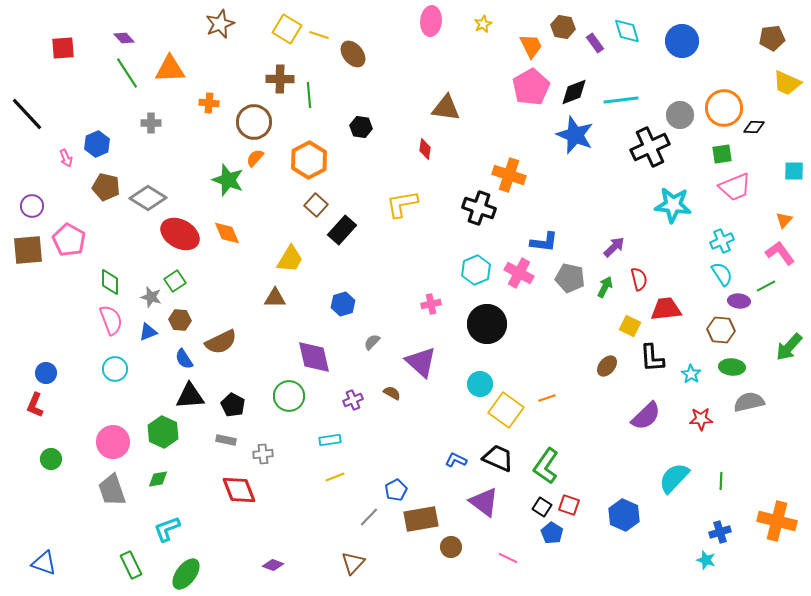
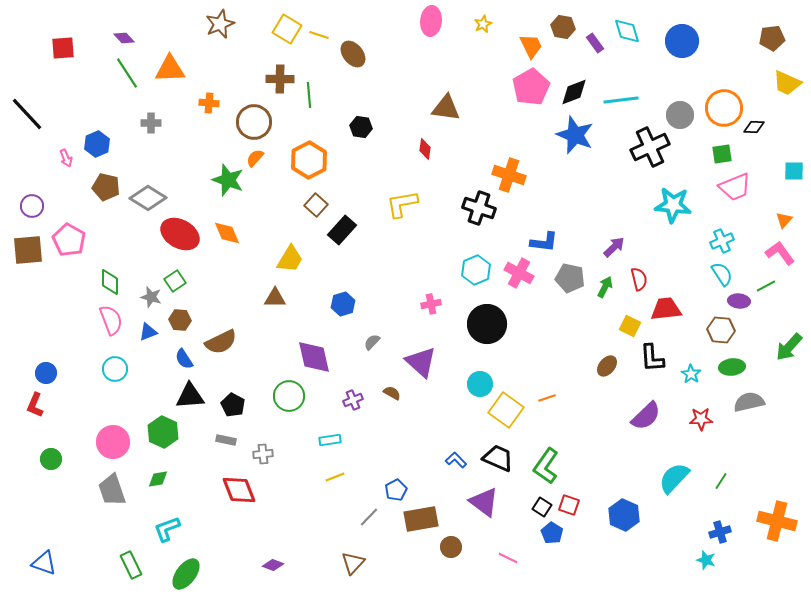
green ellipse at (732, 367): rotated 10 degrees counterclockwise
blue L-shape at (456, 460): rotated 20 degrees clockwise
green line at (721, 481): rotated 30 degrees clockwise
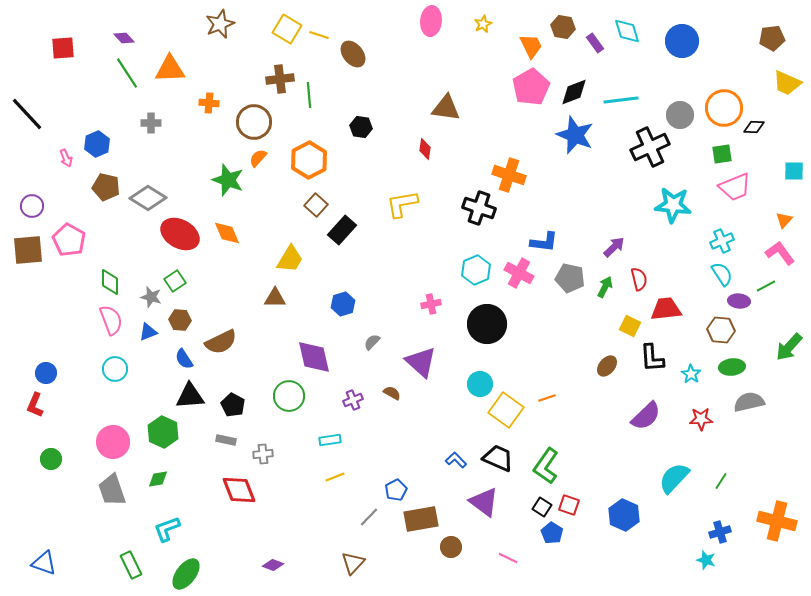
brown cross at (280, 79): rotated 8 degrees counterclockwise
orange semicircle at (255, 158): moved 3 px right
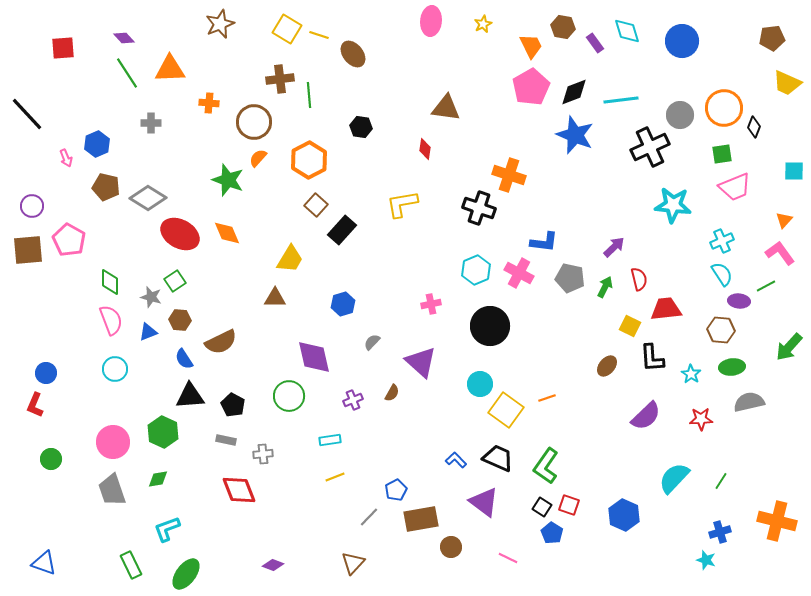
black diamond at (754, 127): rotated 70 degrees counterclockwise
black circle at (487, 324): moved 3 px right, 2 px down
brown semicircle at (392, 393): rotated 90 degrees clockwise
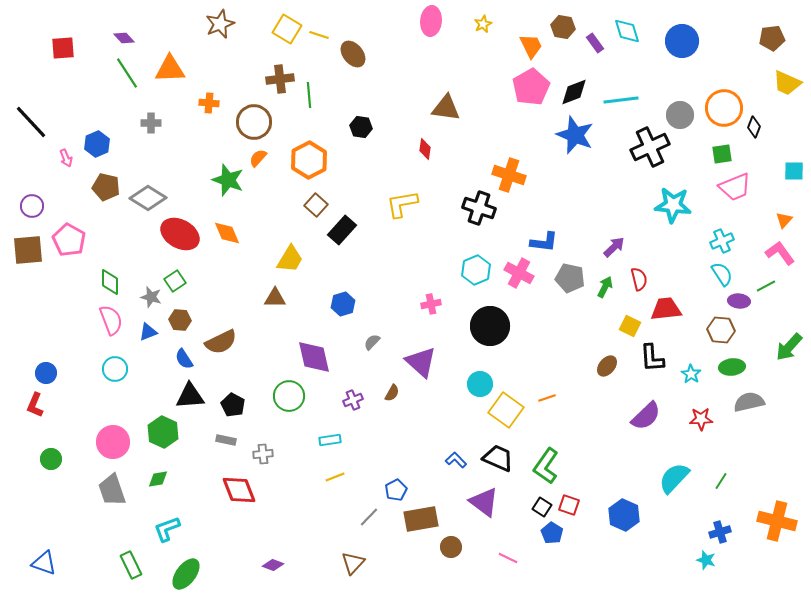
black line at (27, 114): moved 4 px right, 8 px down
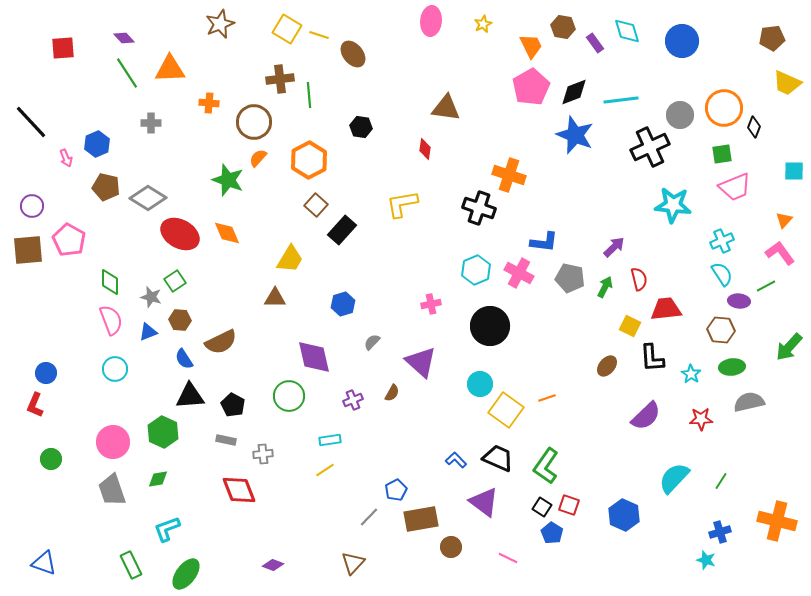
yellow line at (335, 477): moved 10 px left, 7 px up; rotated 12 degrees counterclockwise
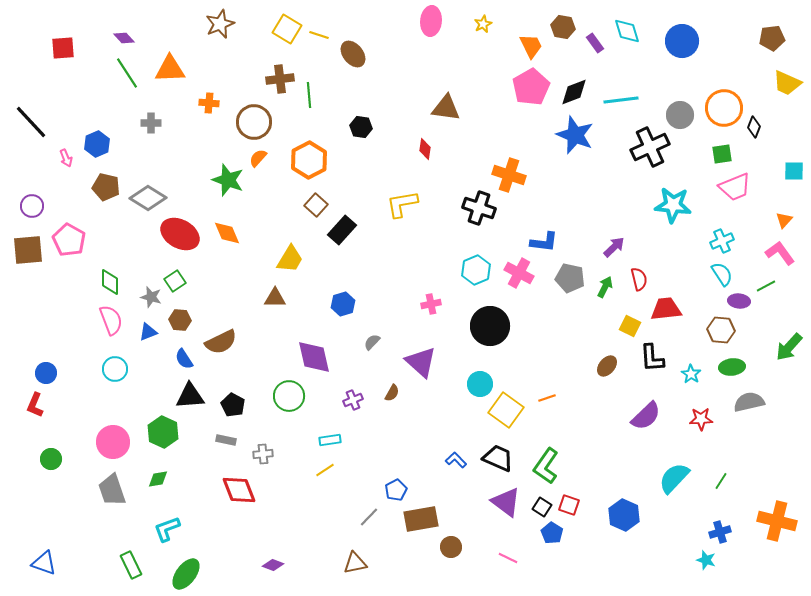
purple triangle at (484, 502): moved 22 px right
brown triangle at (353, 563): moved 2 px right; rotated 35 degrees clockwise
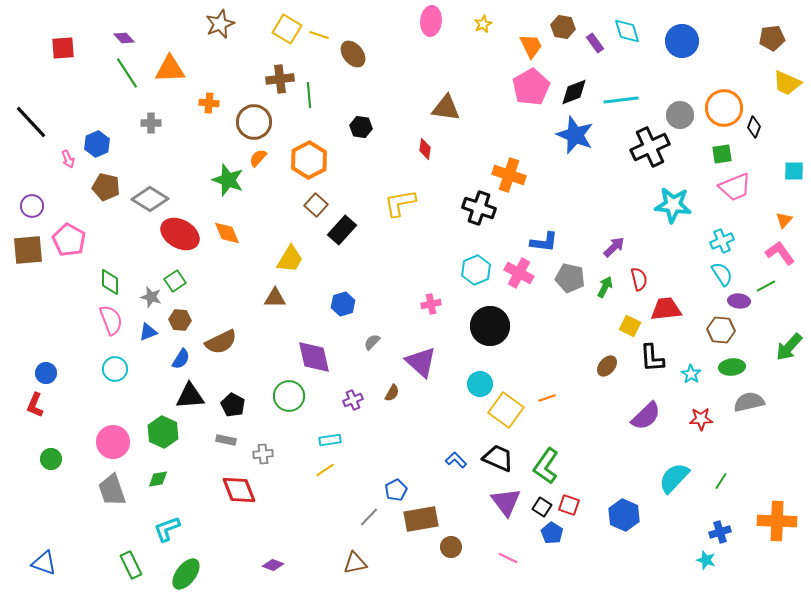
pink arrow at (66, 158): moved 2 px right, 1 px down
gray diamond at (148, 198): moved 2 px right, 1 px down
yellow L-shape at (402, 204): moved 2 px left, 1 px up
blue semicircle at (184, 359): moved 3 px left; rotated 115 degrees counterclockwise
purple triangle at (506, 502): rotated 16 degrees clockwise
orange cross at (777, 521): rotated 12 degrees counterclockwise
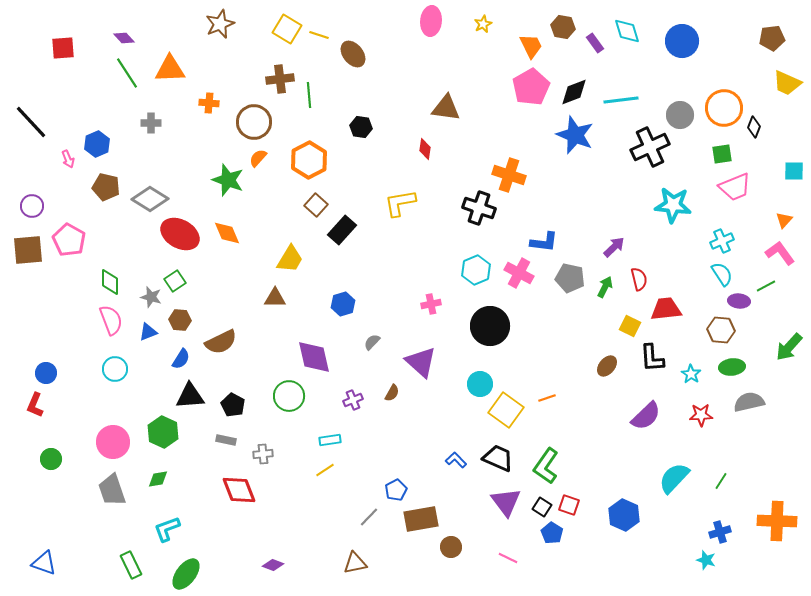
red star at (701, 419): moved 4 px up
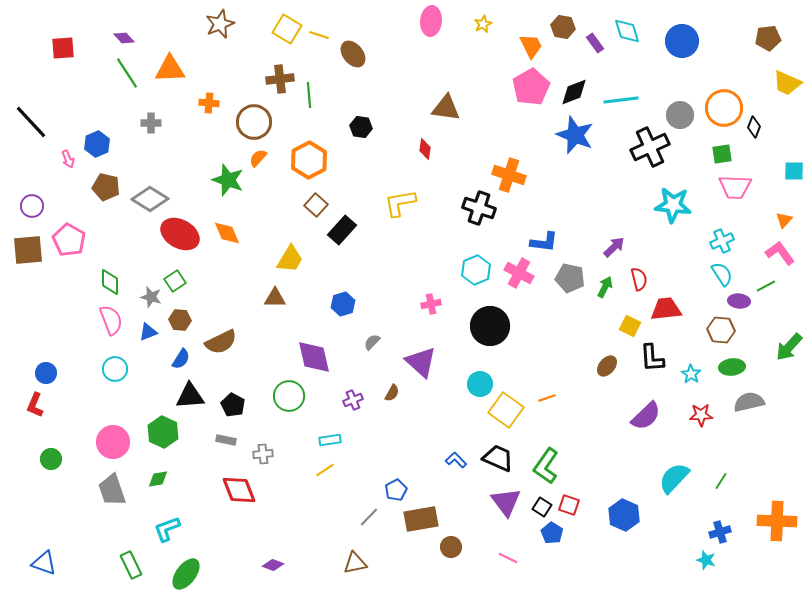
brown pentagon at (772, 38): moved 4 px left
pink trapezoid at (735, 187): rotated 24 degrees clockwise
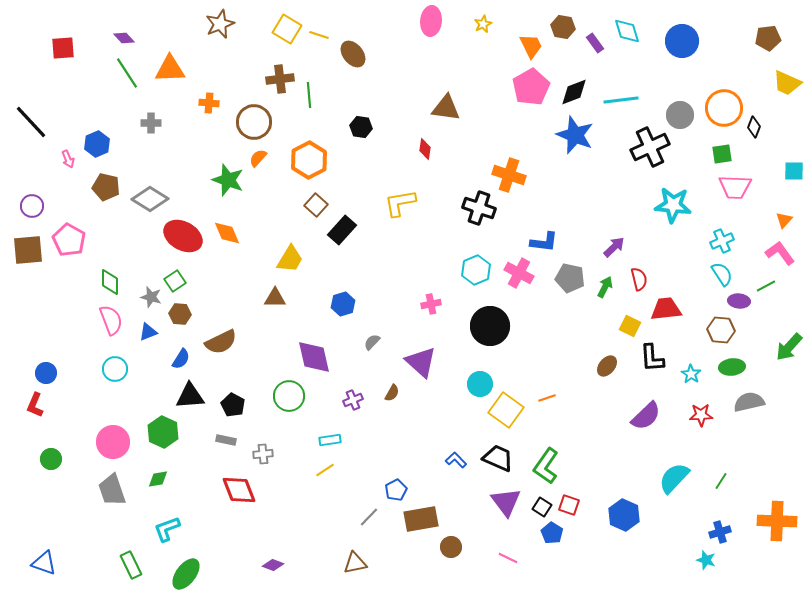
red ellipse at (180, 234): moved 3 px right, 2 px down
brown hexagon at (180, 320): moved 6 px up
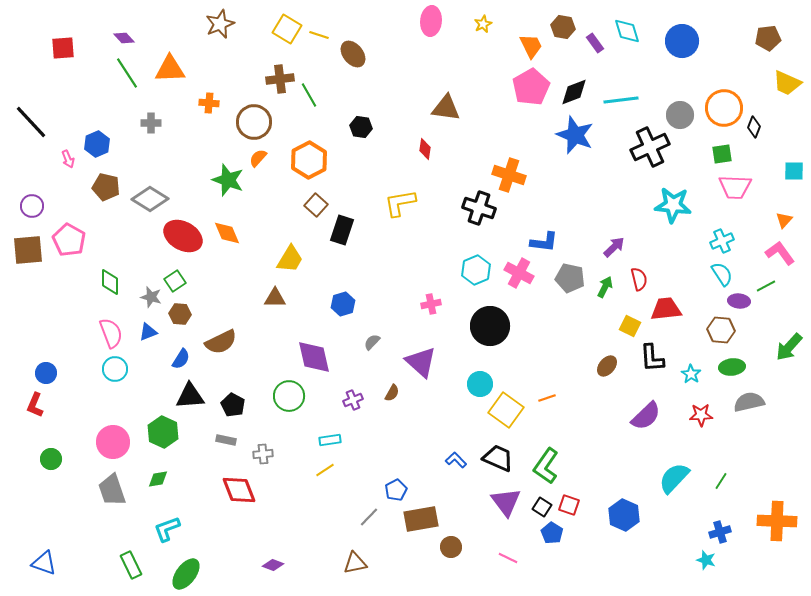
green line at (309, 95): rotated 25 degrees counterclockwise
black rectangle at (342, 230): rotated 24 degrees counterclockwise
pink semicircle at (111, 320): moved 13 px down
